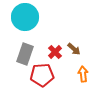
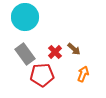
gray rectangle: rotated 55 degrees counterclockwise
orange arrow: rotated 28 degrees clockwise
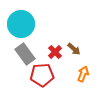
cyan circle: moved 4 px left, 7 px down
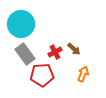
red cross: rotated 16 degrees clockwise
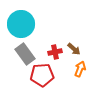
red cross: rotated 16 degrees clockwise
orange arrow: moved 3 px left, 5 px up
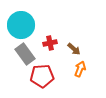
cyan circle: moved 1 px down
red cross: moved 5 px left, 9 px up
red pentagon: moved 1 px down
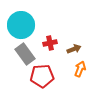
brown arrow: rotated 64 degrees counterclockwise
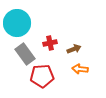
cyan circle: moved 4 px left, 2 px up
orange arrow: rotated 105 degrees counterclockwise
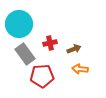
cyan circle: moved 2 px right, 1 px down
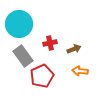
gray rectangle: moved 2 px left, 2 px down
orange arrow: moved 2 px down
red pentagon: rotated 20 degrees counterclockwise
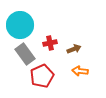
cyan circle: moved 1 px right, 1 px down
gray rectangle: moved 2 px right, 2 px up
